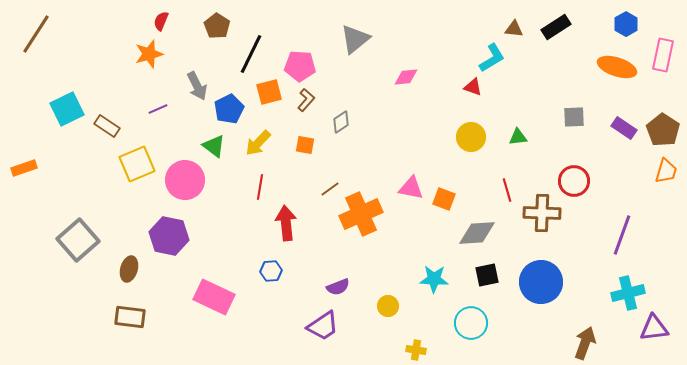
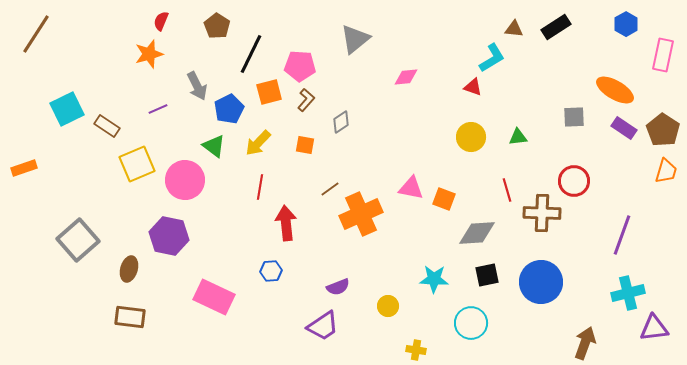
orange ellipse at (617, 67): moved 2 px left, 23 px down; rotated 12 degrees clockwise
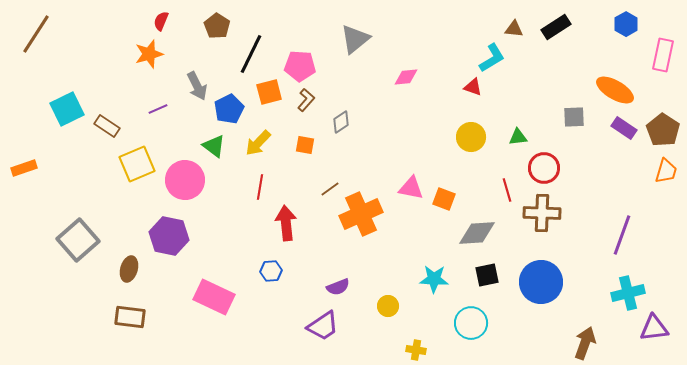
red circle at (574, 181): moved 30 px left, 13 px up
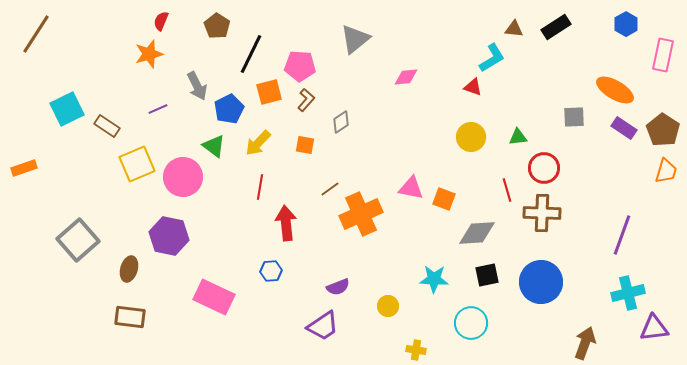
pink circle at (185, 180): moved 2 px left, 3 px up
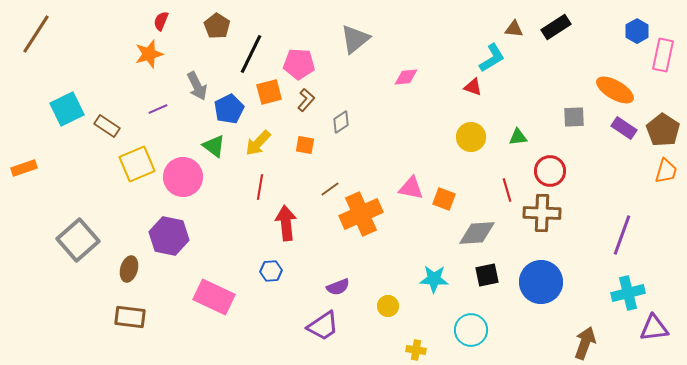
blue hexagon at (626, 24): moved 11 px right, 7 px down
pink pentagon at (300, 66): moved 1 px left, 2 px up
red circle at (544, 168): moved 6 px right, 3 px down
cyan circle at (471, 323): moved 7 px down
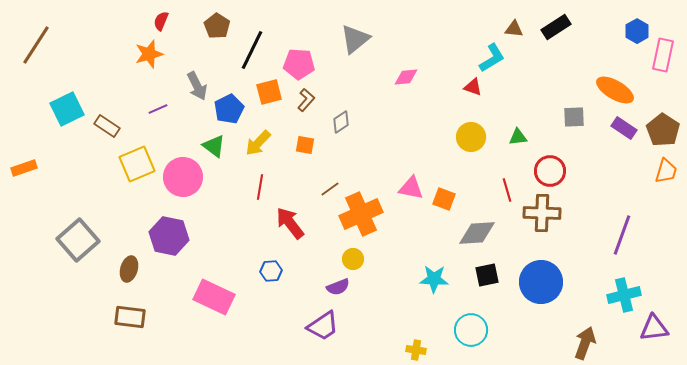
brown line at (36, 34): moved 11 px down
black line at (251, 54): moved 1 px right, 4 px up
red arrow at (286, 223): moved 4 px right; rotated 32 degrees counterclockwise
cyan cross at (628, 293): moved 4 px left, 2 px down
yellow circle at (388, 306): moved 35 px left, 47 px up
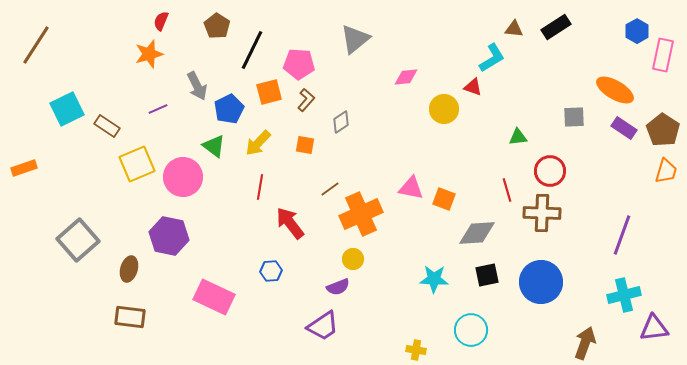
yellow circle at (471, 137): moved 27 px left, 28 px up
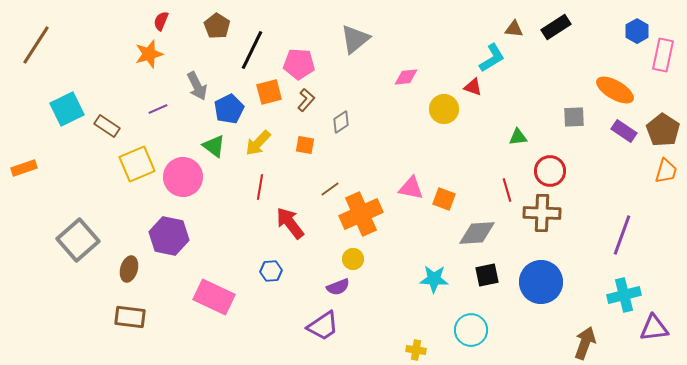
purple rectangle at (624, 128): moved 3 px down
